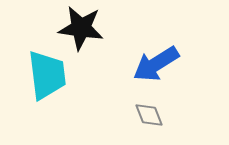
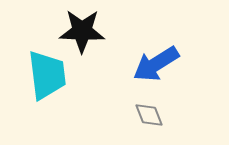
black star: moved 1 px right, 3 px down; rotated 6 degrees counterclockwise
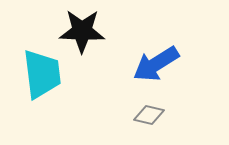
cyan trapezoid: moved 5 px left, 1 px up
gray diamond: rotated 56 degrees counterclockwise
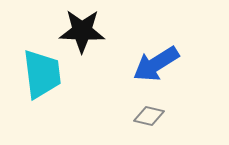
gray diamond: moved 1 px down
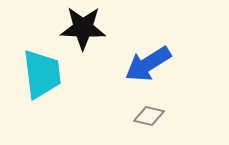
black star: moved 1 px right, 3 px up
blue arrow: moved 8 px left
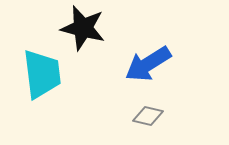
black star: rotated 12 degrees clockwise
gray diamond: moved 1 px left
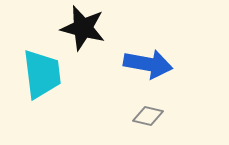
blue arrow: rotated 138 degrees counterclockwise
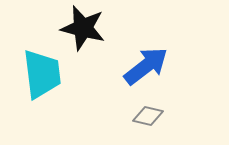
blue arrow: moved 2 px left, 2 px down; rotated 48 degrees counterclockwise
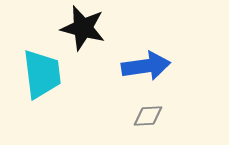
blue arrow: rotated 30 degrees clockwise
gray diamond: rotated 16 degrees counterclockwise
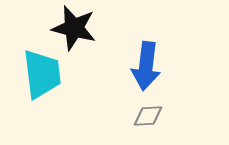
black star: moved 9 px left
blue arrow: rotated 105 degrees clockwise
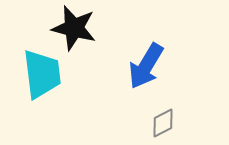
blue arrow: rotated 24 degrees clockwise
gray diamond: moved 15 px right, 7 px down; rotated 24 degrees counterclockwise
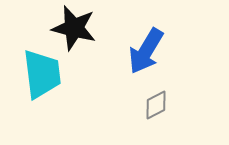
blue arrow: moved 15 px up
gray diamond: moved 7 px left, 18 px up
